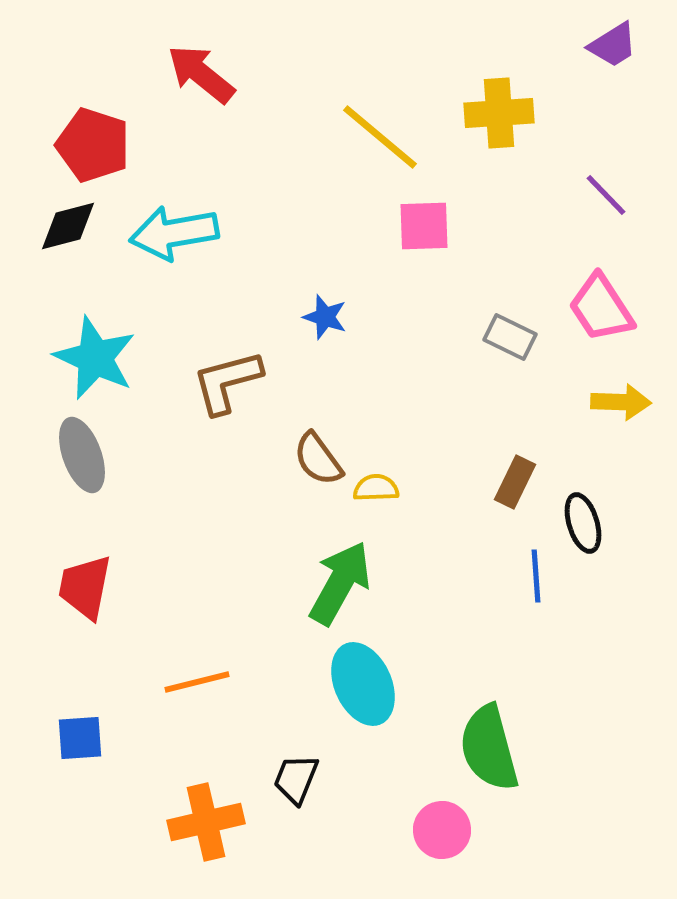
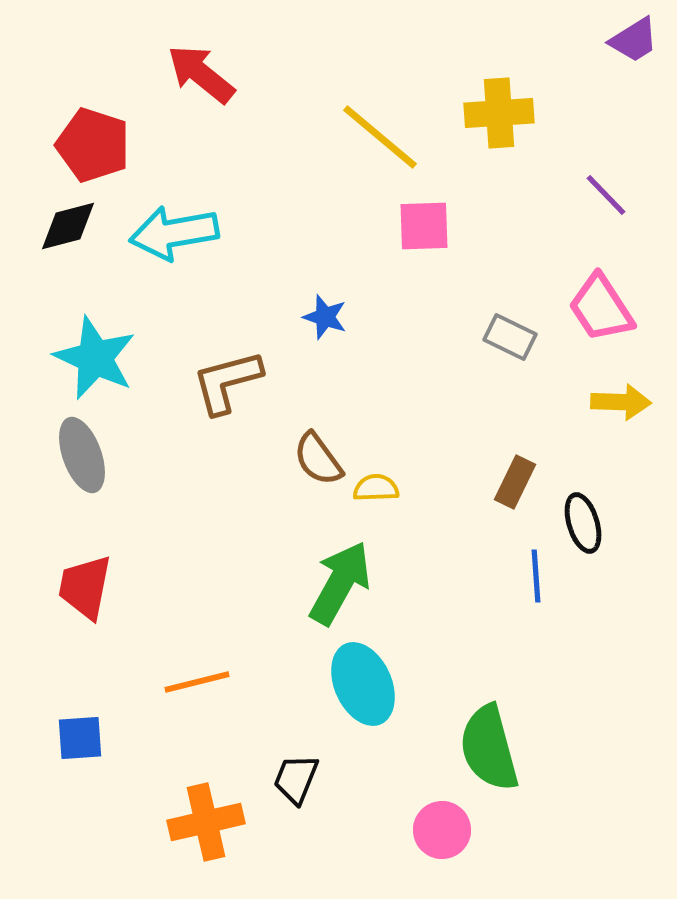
purple trapezoid: moved 21 px right, 5 px up
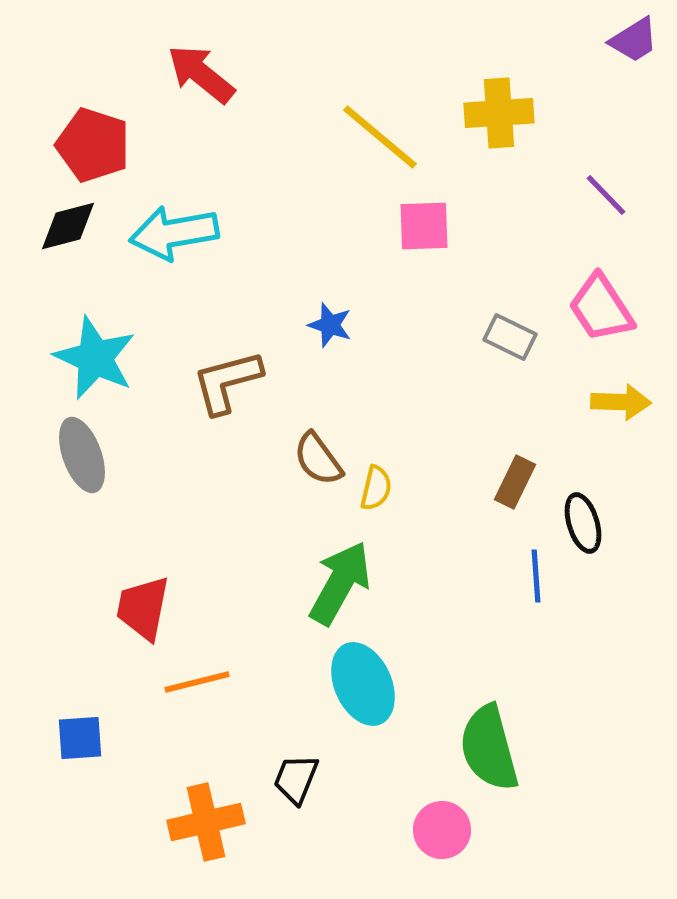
blue star: moved 5 px right, 8 px down
yellow semicircle: rotated 105 degrees clockwise
red trapezoid: moved 58 px right, 21 px down
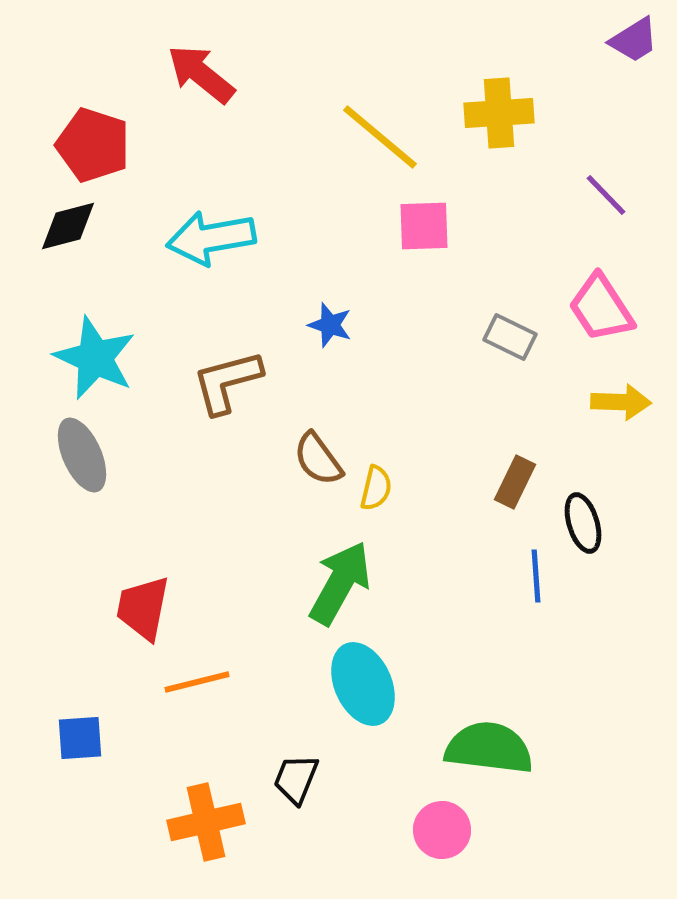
cyan arrow: moved 37 px right, 5 px down
gray ellipse: rotated 4 degrees counterclockwise
green semicircle: rotated 112 degrees clockwise
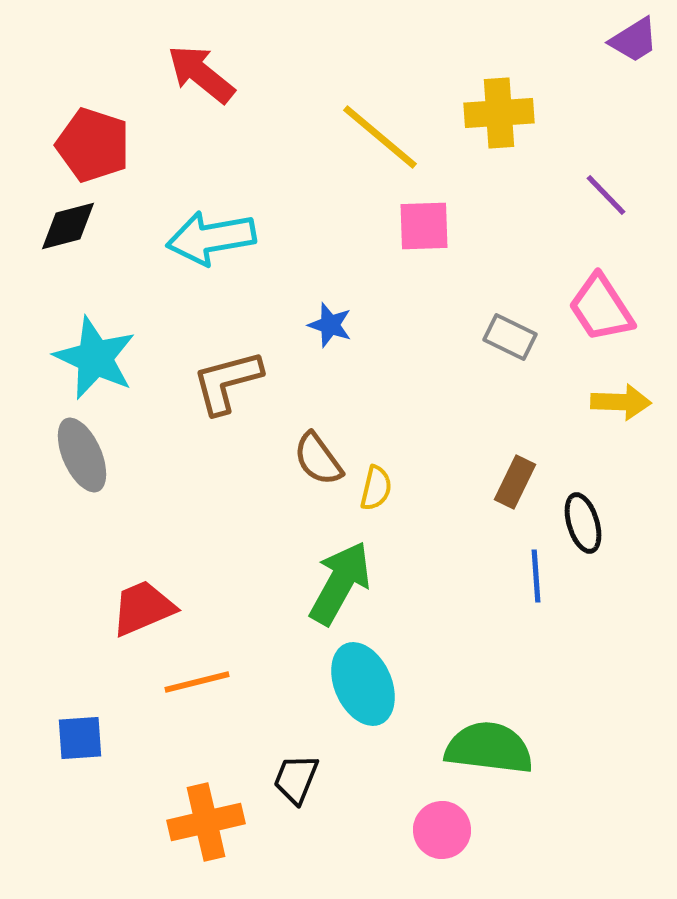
red trapezoid: rotated 56 degrees clockwise
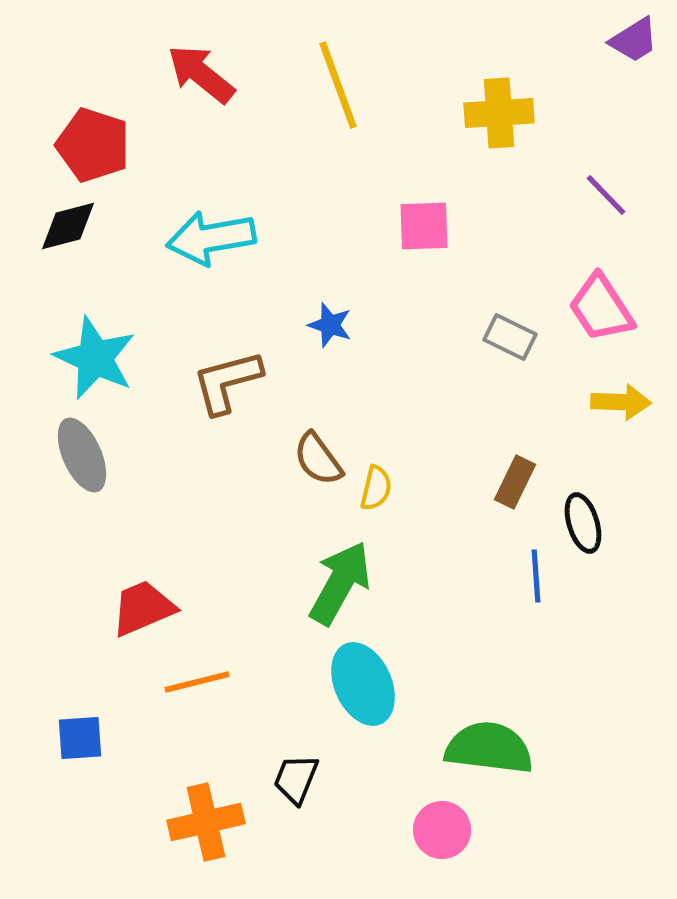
yellow line: moved 42 px left, 52 px up; rotated 30 degrees clockwise
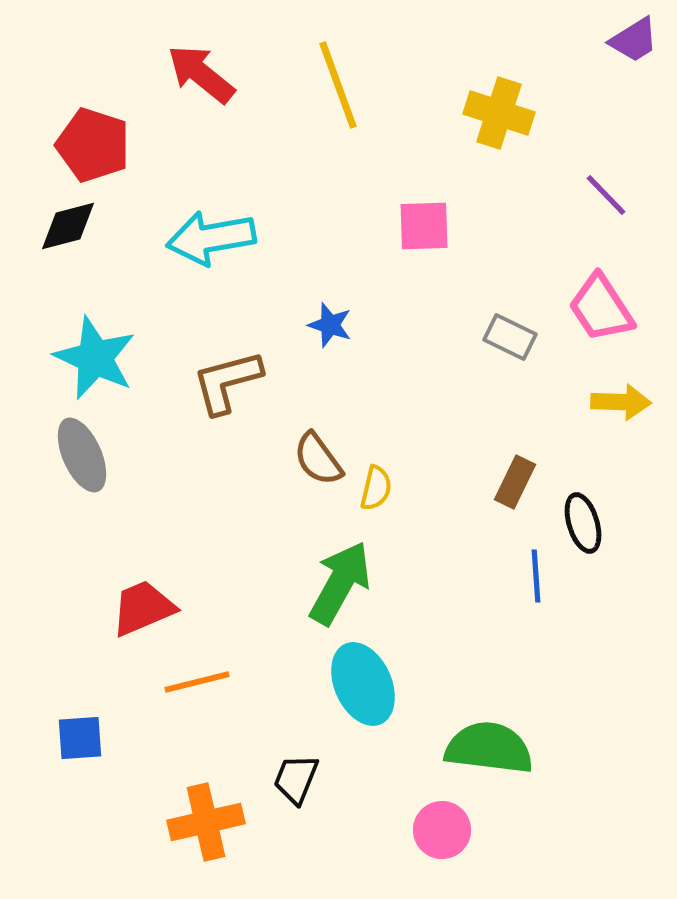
yellow cross: rotated 22 degrees clockwise
